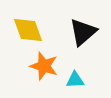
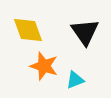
black triangle: moved 2 px right; rotated 24 degrees counterclockwise
cyan triangle: rotated 18 degrees counterclockwise
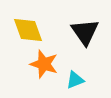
orange star: moved 2 px up
